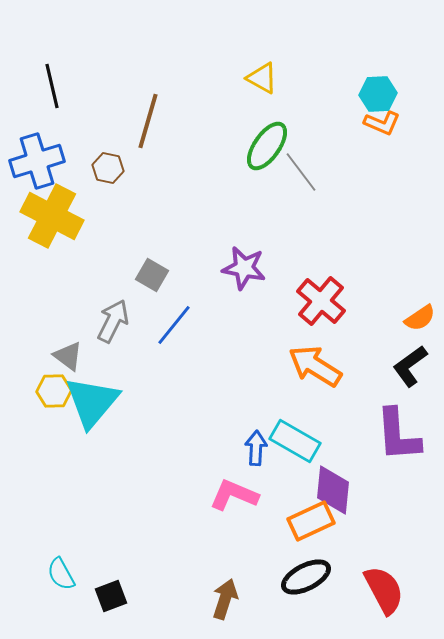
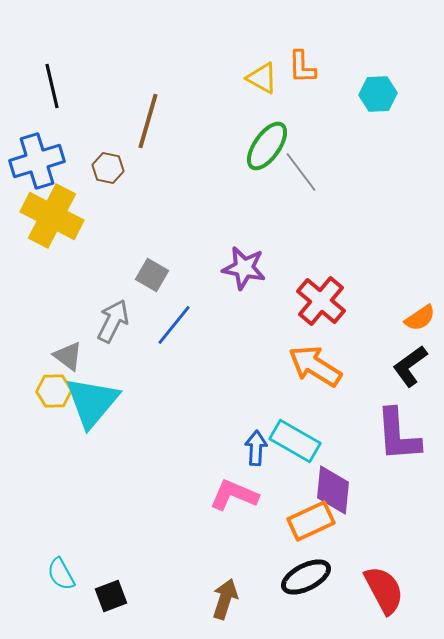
orange L-shape: moved 80 px left, 56 px up; rotated 66 degrees clockwise
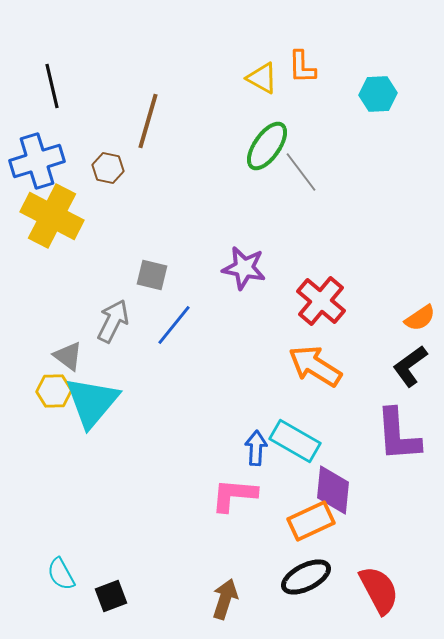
gray square: rotated 16 degrees counterclockwise
pink L-shape: rotated 18 degrees counterclockwise
red semicircle: moved 5 px left
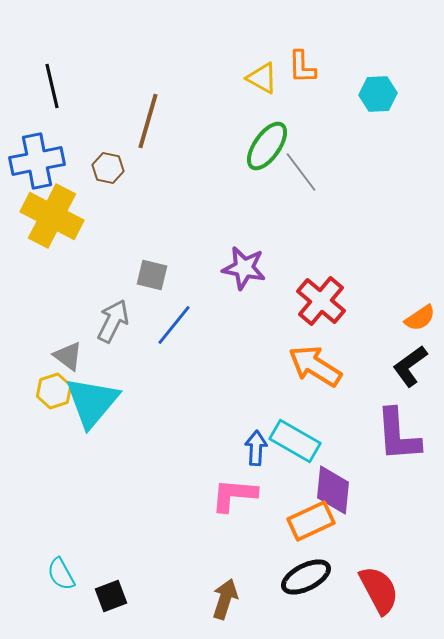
blue cross: rotated 6 degrees clockwise
yellow hexagon: rotated 16 degrees counterclockwise
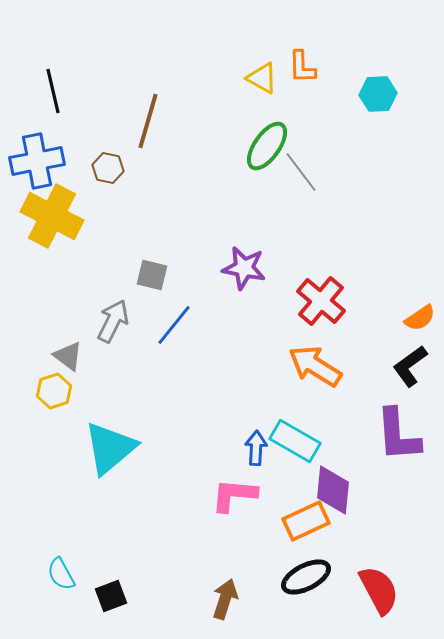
black line: moved 1 px right, 5 px down
cyan triangle: moved 18 px right, 46 px down; rotated 10 degrees clockwise
orange rectangle: moved 5 px left
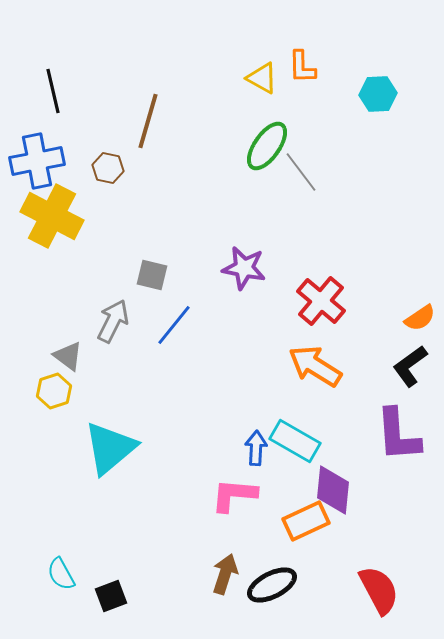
black ellipse: moved 34 px left, 8 px down
brown arrow: moved 25 px up
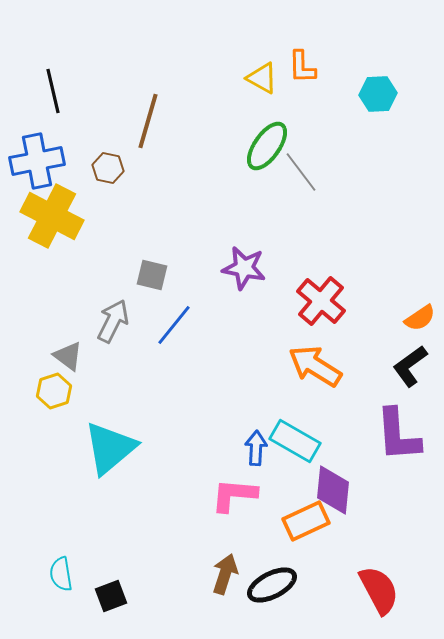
cyan semicircle: rotated 20 degrees clockwise
